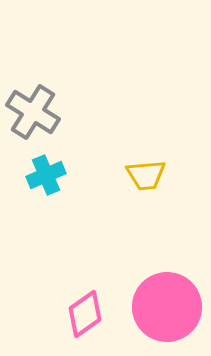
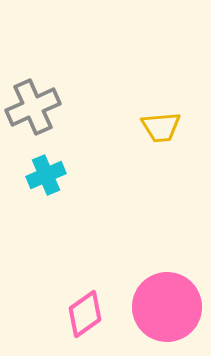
gray cross: moved 5 px up; rotated 34 degrees clockwise
yellow trapezoid: moved 15 px right, 48 px up
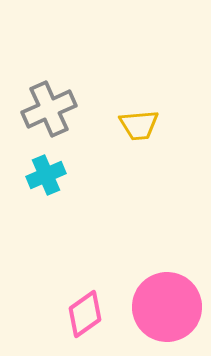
gray cross: moved 16 px right, 2 px down
yellow trapezoid: moved 22 px left, 2 px up
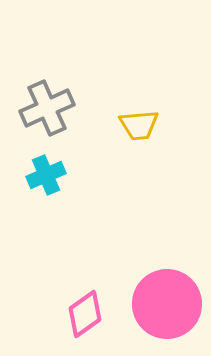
gray cross: moved 2 px left, 1 px up
pink circle: moved 3 px up
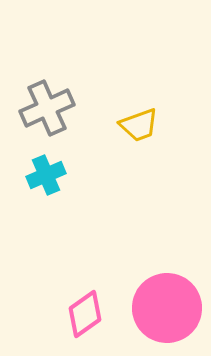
yellow trapezoid: rotated 15 degrees counterclockwise
pink circle: moved 4 px down
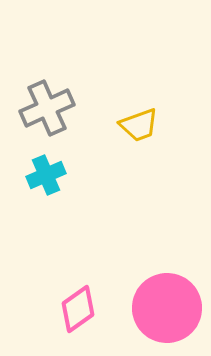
pink diamond: moved 7 px left, 5 px up
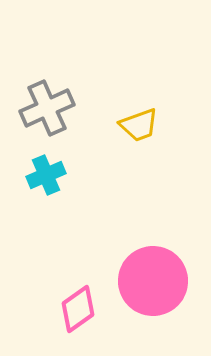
pink circle: moved 14 px left, 27 px up
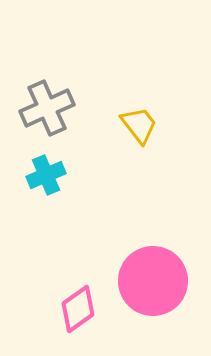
yellow trapezoid: rotated 108 degrees counterclockwise
